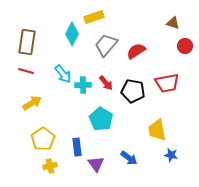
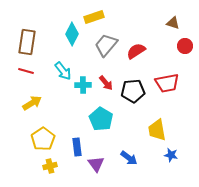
cyan arrow: moved 3 px up
black pentagon: rotated 15 degrees counterclockwise
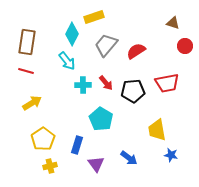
cyan arrow: moved 4 px right, 10 px up
blue rectangle: moved 2 px up; rotated 24 degrees clockwise
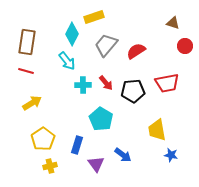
blue arrow: moved 6 px left, 3 px up
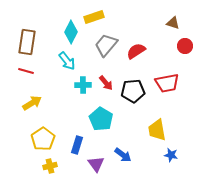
cyan diamond: moved 1 px left, 2 px up
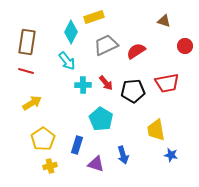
brown triangle: moved 9 px left, 2 px up
gray trapezoid: rotated 25 degrees clockwise
yellow trapezoid: moved 1 px left
blue arrow: rotated 36 degrees clockwise
purple triangle: rotated 36 degrees counterclockwise
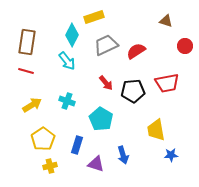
brown triangle: moved 2 px right
cyan diamond: moved 1 px right, 3 px down
cyan cross: moved 16 px left, 16 px down; rotated 21 degrees clockwise
yellow arrow: moved 2 px down
blue star: rotated 16 degrees counterclockwise
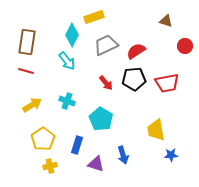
black pentagon: moved 1 px right, 12 px up
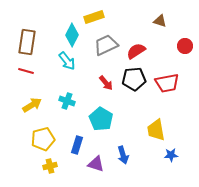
brown triangle: moved 6 px left
yellow pentagon: rotated 20 degrees clockwise
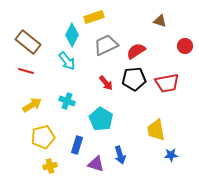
brown rectangle: moved 1 px right; rotated 60 degrees counterclockwise
yellow pentagon: moved 2 px up
blue arrow: moved 3 px left
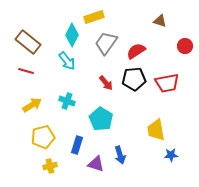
gray trapezoid: moved 2 px up; rotated 30 degrees counterclockwise
